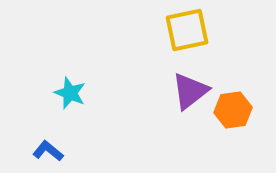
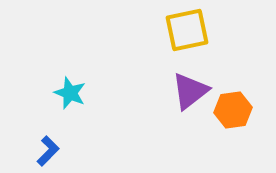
blue L-shape: rotated 96 degrees clockwise
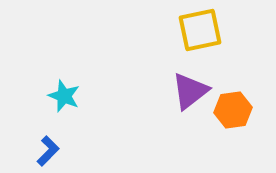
yellow square: moved 13 px right
cyan star: moved 6 px left, 3 px down
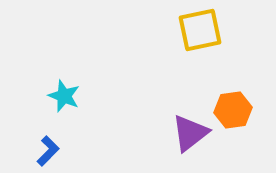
purple triangle: moved 42 px down
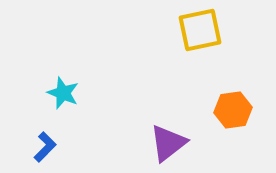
cyan star: moved 1 px left, 3 px up
purple triangle: moved 22 px left, 10 px down
blue L-shape: moved 3 px left, 4 px up
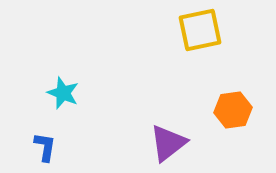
blue L-shape: rotated 36 degrees counterclockwise
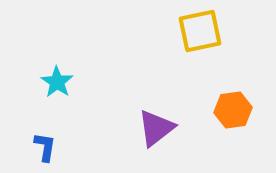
yellow square: moved 1 px down
cyan star: moved 6 px left, 11 px up; rotated 12 degrees clockwise
purple triangle: moved 12 px left, 15 px up
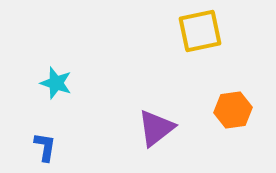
cyan star: moved 1 px left, 1 px down; rotated 16 degrees counterclockwise
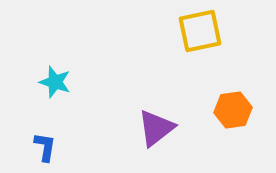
cyan star: moved 1 px left, 1 px up
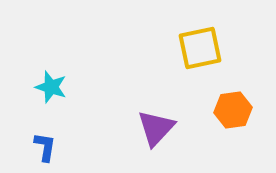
yellow square: moved 17 px down
cyan star: moved 4 px left, 5 px down
purple triangle: rotated 9 degrees counterclockwise
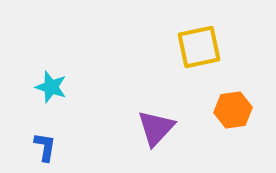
yellow square: moved 1 px left, 1 px up
